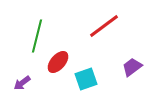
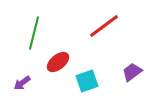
green line: moved 3 px left, 3 px up
red ellipse: rotated 10 degrees clockwise
purple trapezoid: moved 5 px down
cyan square: moved 1 px right, 2 px down
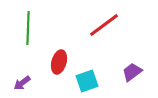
red line: moved 1 px up
green line: moved 6 px left, 5 px up; rotated 12 degrees counterclockwise
red ellipse: moved 1 px right; rotated 35 degrees counterclockwise
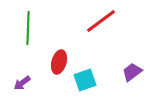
red line: moved 3 px left, 4 px up
cyan square: moved 2 px left, 1 px up
